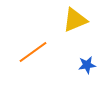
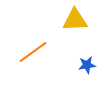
yellow triangle: rotated 20 degrees clockwise
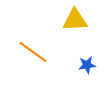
orange line: rotated 72 degrees clockwise
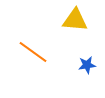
yellow triangle: rotated 8 degrees clockwise
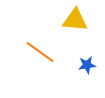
orange line: moved 7 px right
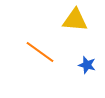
blue star: rotated 24 degrees clockwise
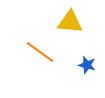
yellow triangle: moved 5 px left, 2 px down
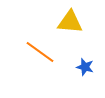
blue star: moved 2 px left, 2 px down
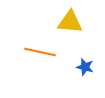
orange line: rotated 24 degrees counterclockwise
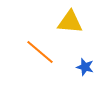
orange line: rotated 28 degrees clockwise
